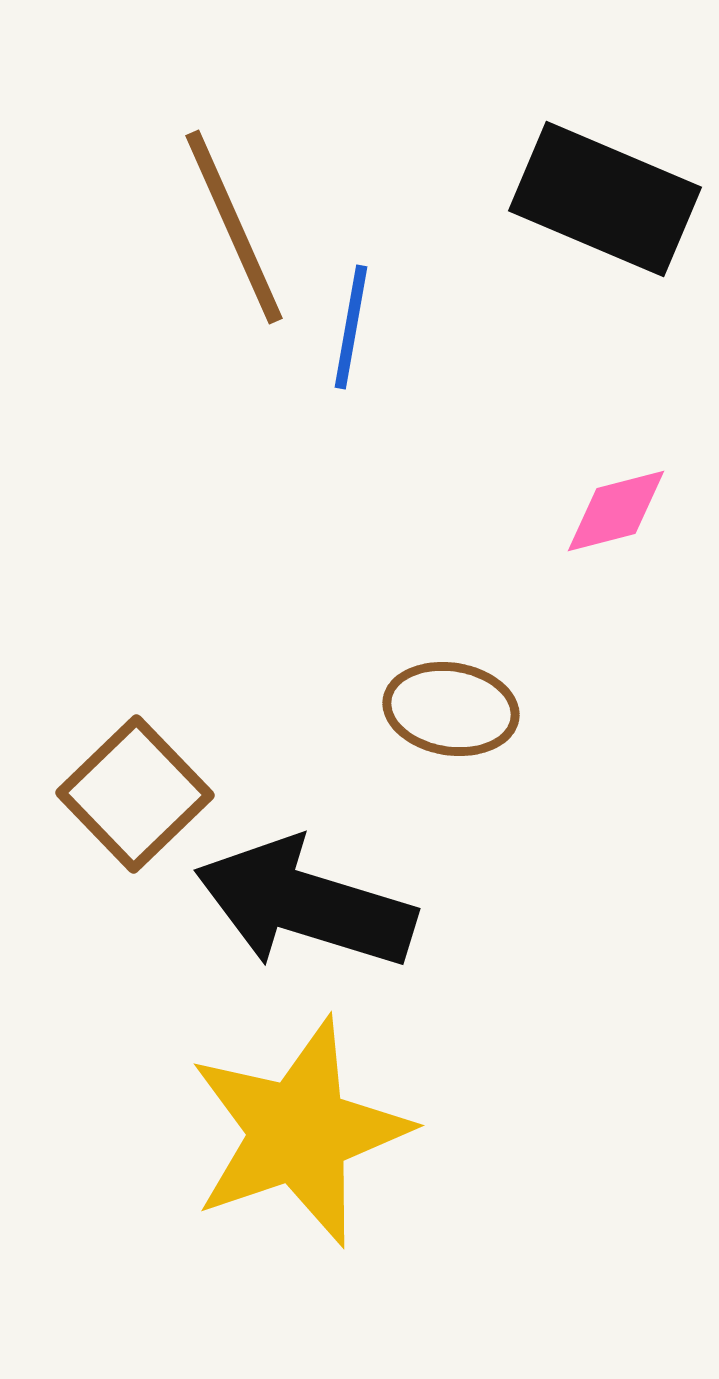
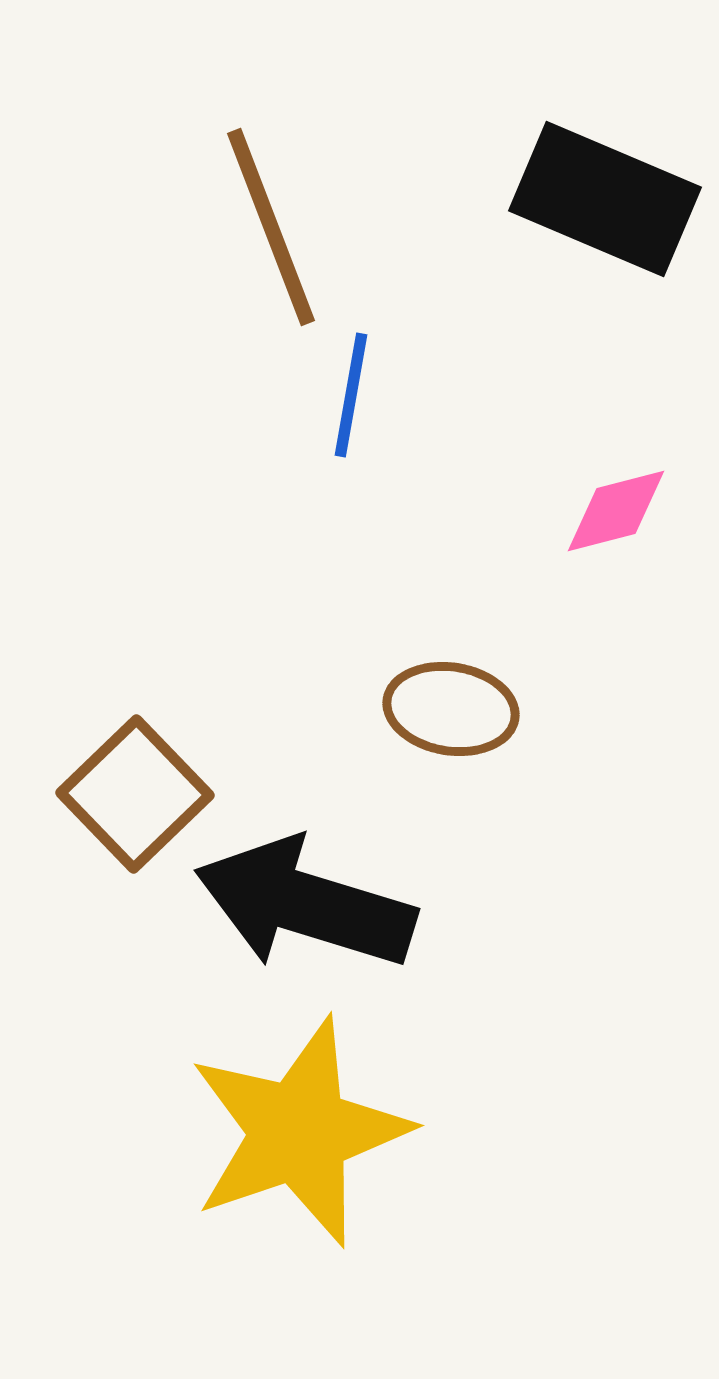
brown line: moved 37 px right; rotated 3 degrees clockwise
blue line: moved 68 px down
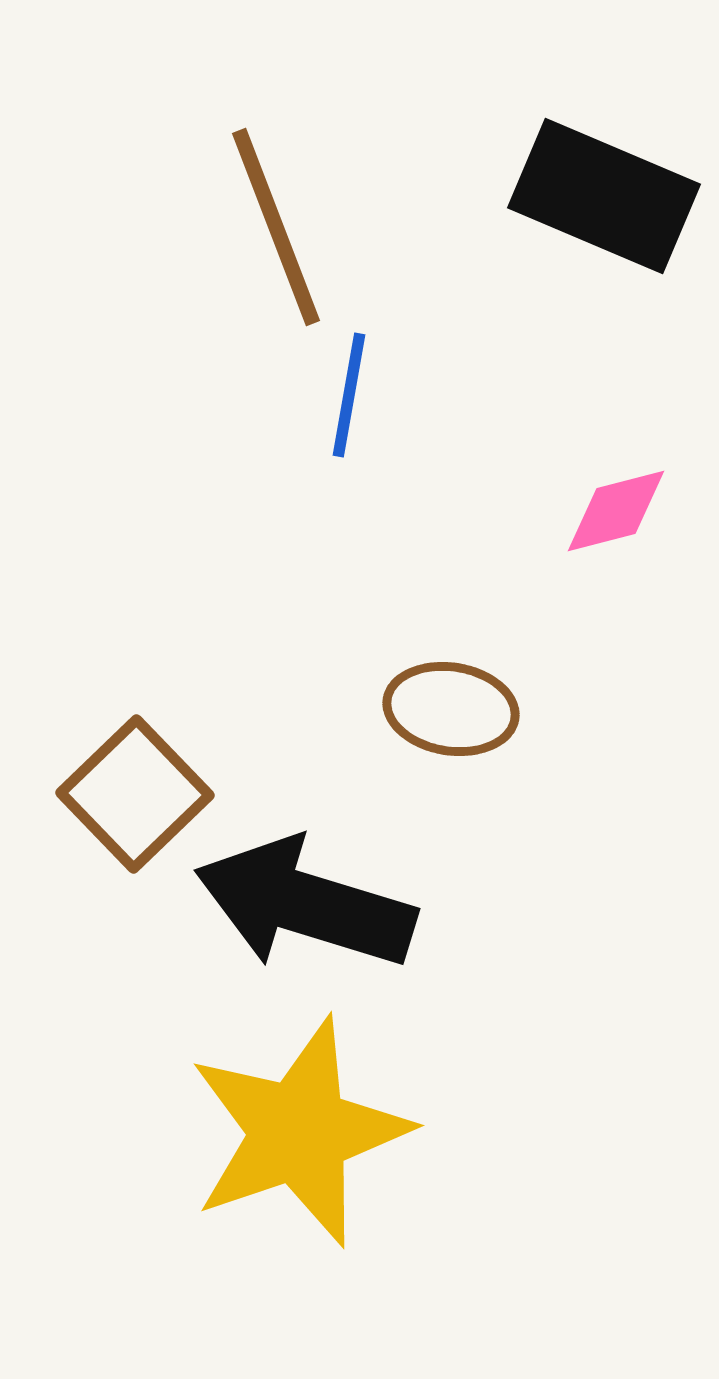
black rectangle: moved 1 px left, 3 px up
brown line: moved 5 px right
blue line: moved 2 px left
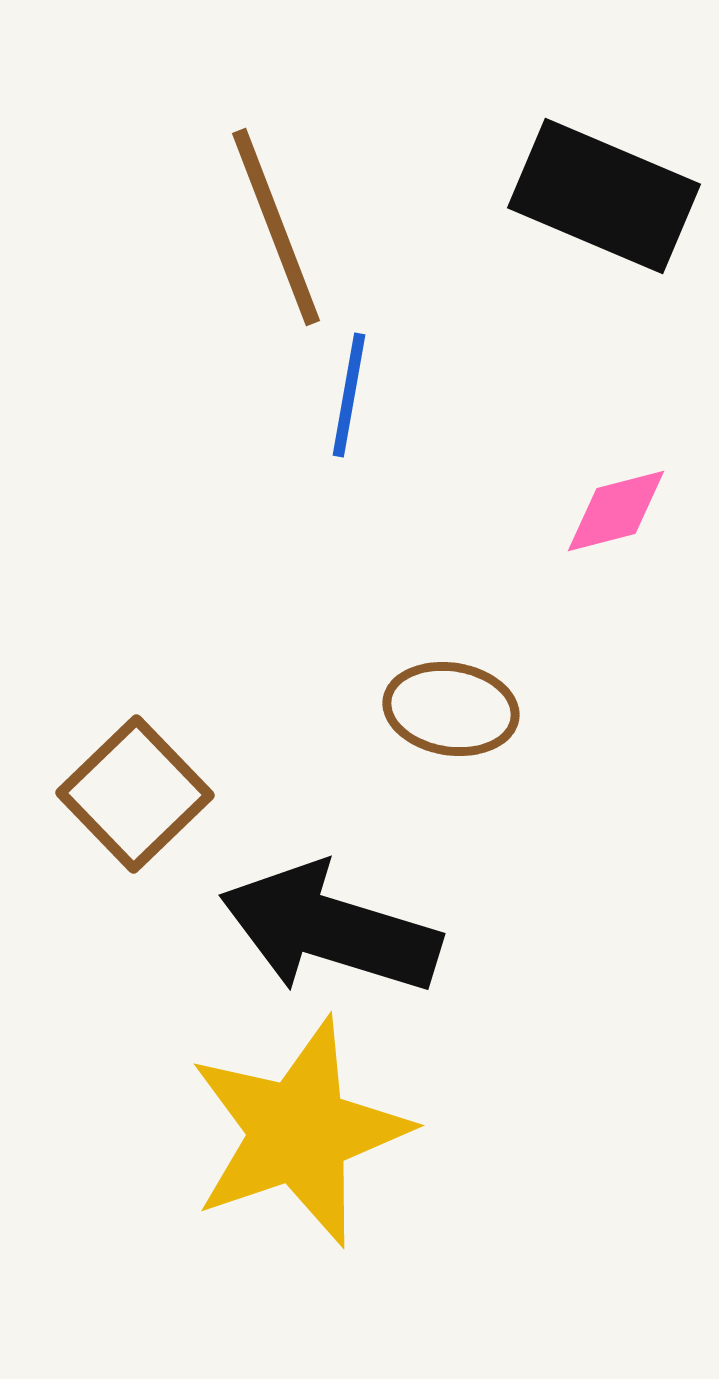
black arrow: moved 25 px right, 25 px down
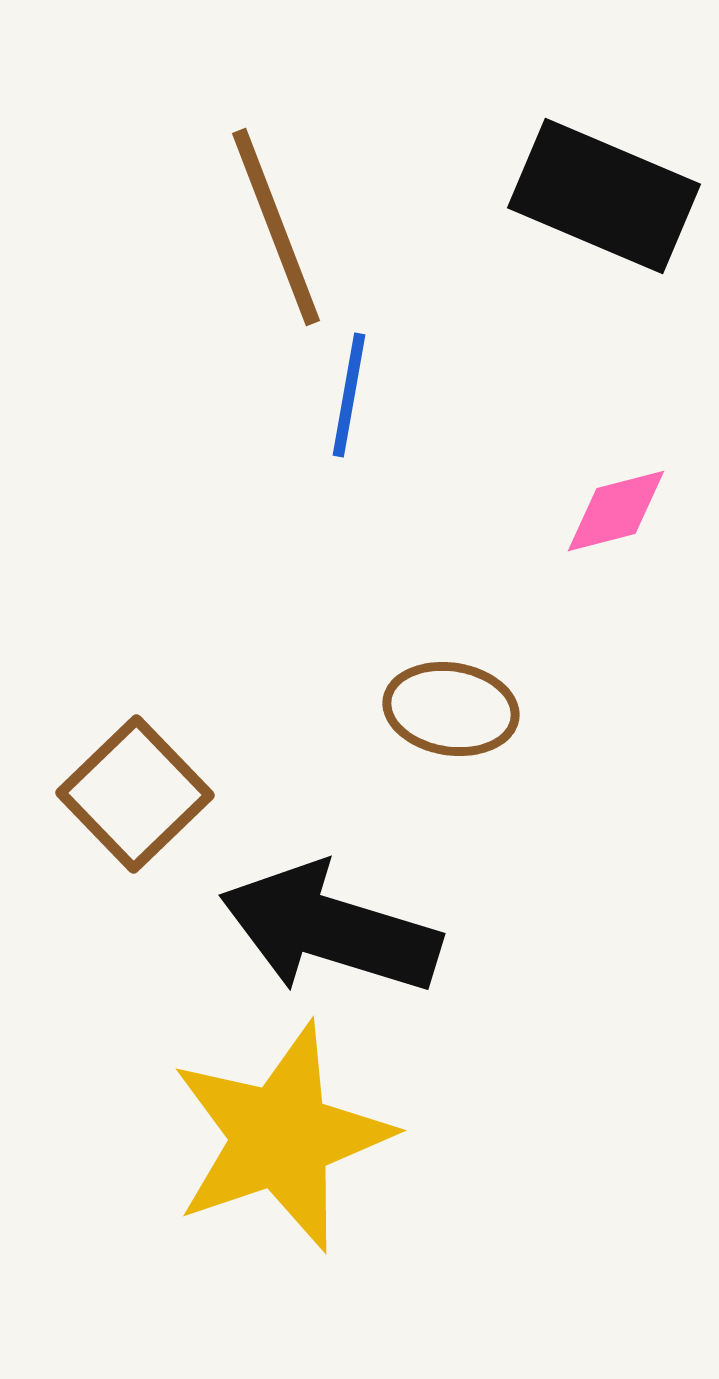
yellow star: moved 18 px left, 5 px down
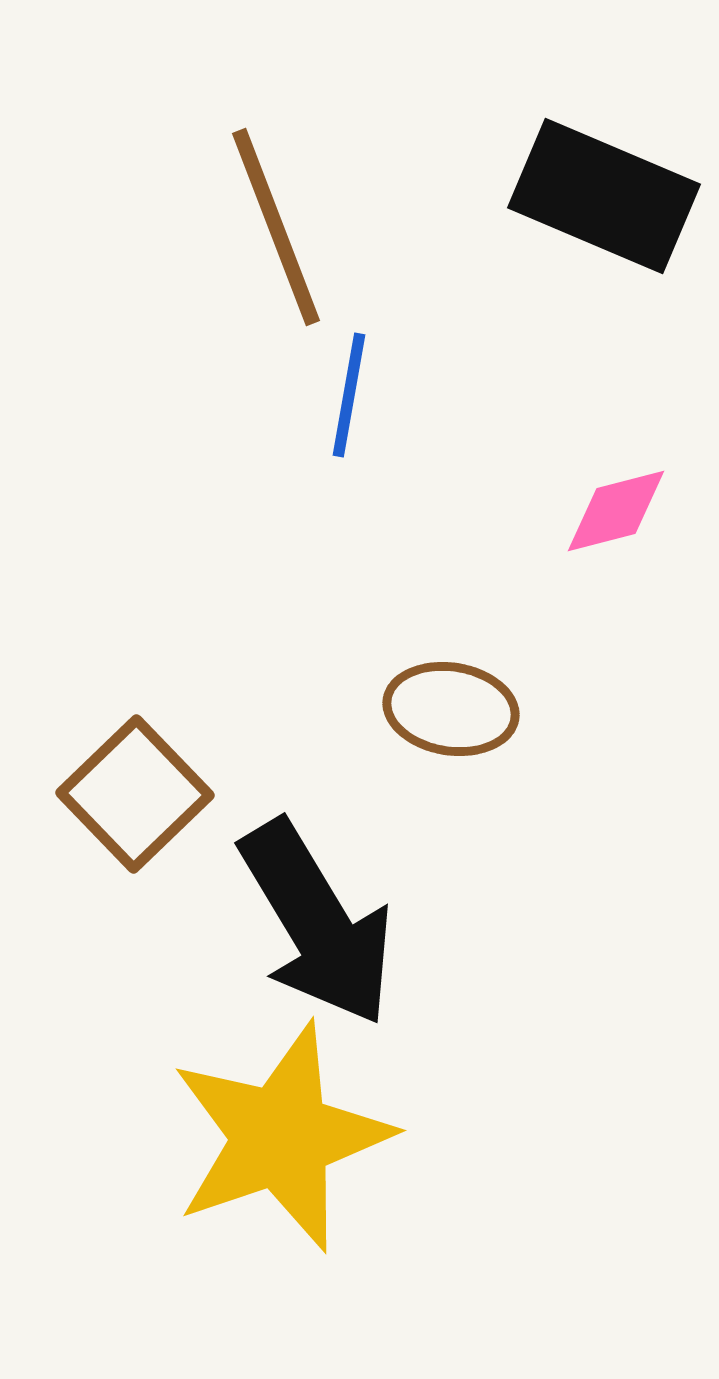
black arrow: moved 13 px left, 6 px up; rotated 138 degrees counterclockwise
